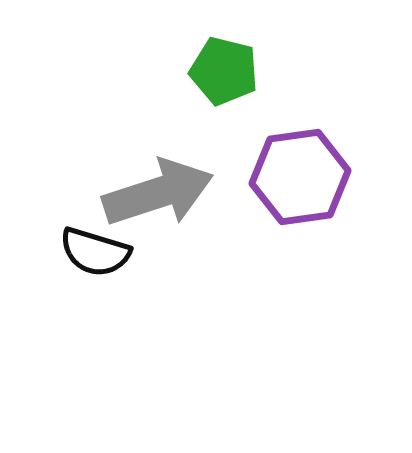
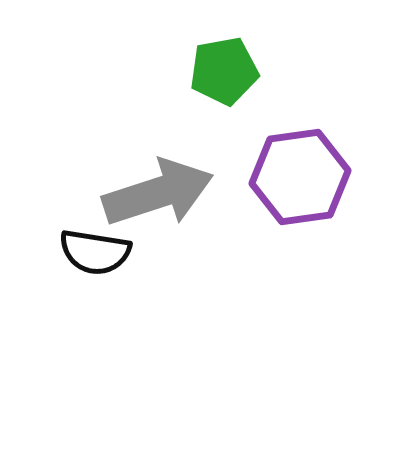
green pentagon: rotated 24 degrees counterclockwise
black semicircle: rotated 8 degrees counterclockwise
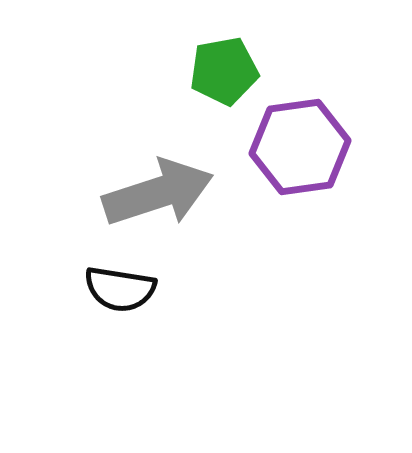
purple hexagon: moved 30 px up
black semicircle: moved 25 px right, 37 px down
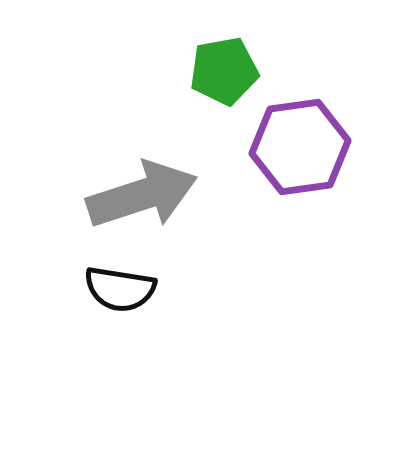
gray arrow: moved 16 px left, 2 px down
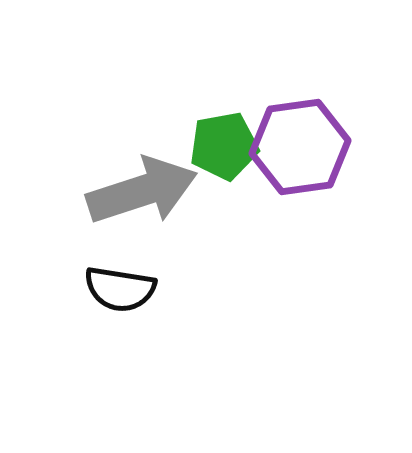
green pentagon: moved 75 px down
gray arrow: moved 4 px up
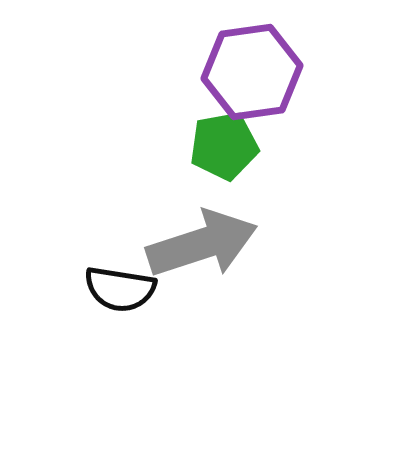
purple hexagon: moved 48 px left, 75 px up
gray arrow: moved 60 px right, 53 px down
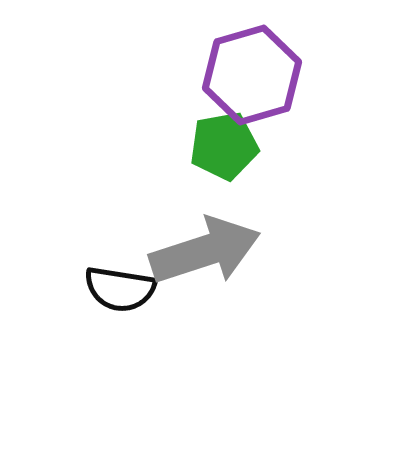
purple hexagon: moved 3 px down; rotated 8 degrees counterclockwise
gray arrow: moved 3 px right, 7 px down
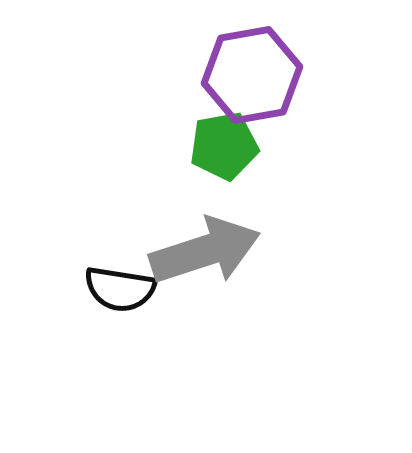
purple hexagon: rotated 6 degrees clockwise
